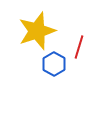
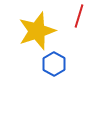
red line: moved 31 px up
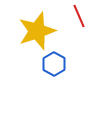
red line: rotated 40 degrees counterclockwise
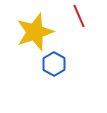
yellow star: moved 2 px left, 1 px down
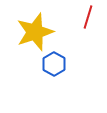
red line: moved 9 px right, 1 px down; rotated 40 degrees clockwise
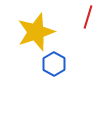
yellow star: moved 1 px right
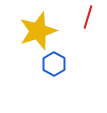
yellow star: moved 2 px right, 1 px up
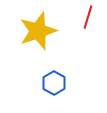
blue hexagon: moved 19 px down
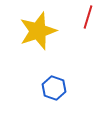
blue hexagon: moved 5 px down; rotated 10 degrees counterclockwise
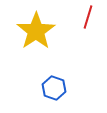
yellow star: moved 2 px left; rotated 15 degrees counterclockwise
